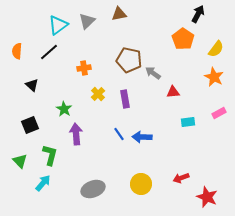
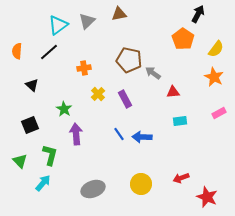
purple rectangle: rotated 18 degrees counterclockwise
cyan rectangle: moved 8 px left, 1 px up
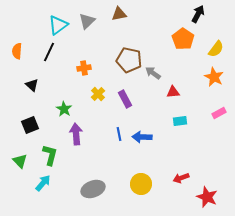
black line: rotated 24 degrees counterclockwise
blue line: rotated 24 degrees clockwise
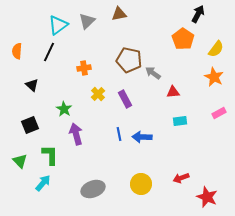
purple arrow: rotated 10 degrees counterclockwise
green L-shape: rotated 15 degrees counterclockwise
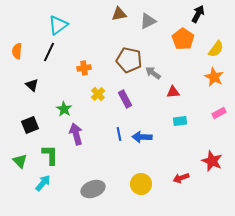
gray triangle: moved 61 px right; rotated 18 degrees clockwise
red star: moved 5 px right, 36 px up
